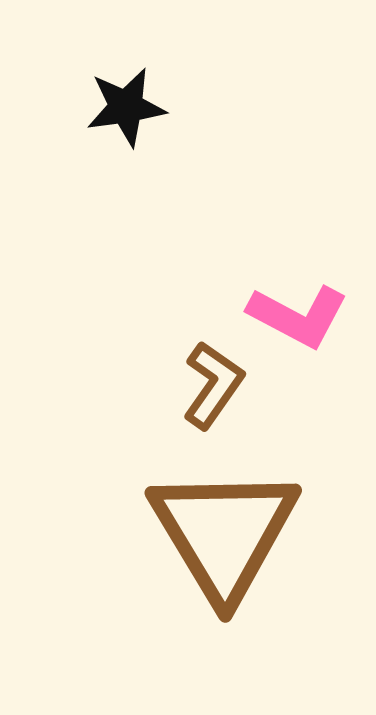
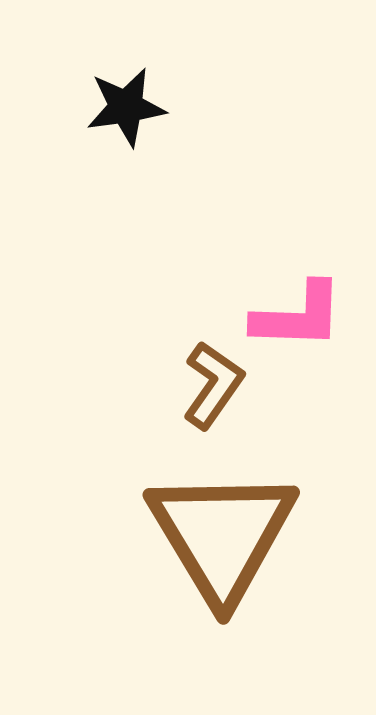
pink L-shape: rotated 26 degrees counterclockwise
brown triangle: moved 2 px left, 2 px down
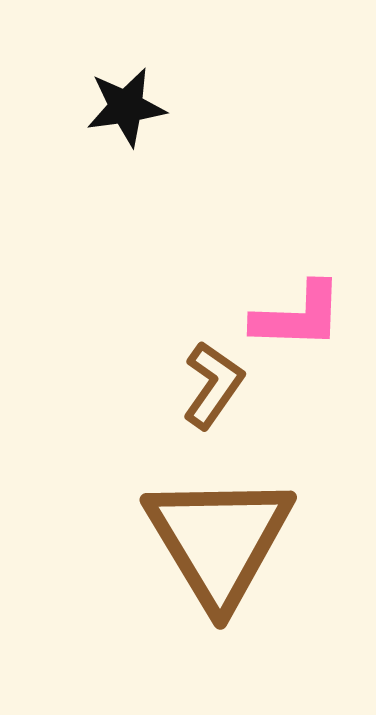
brown triangle: moved 3 px left, 5 px down
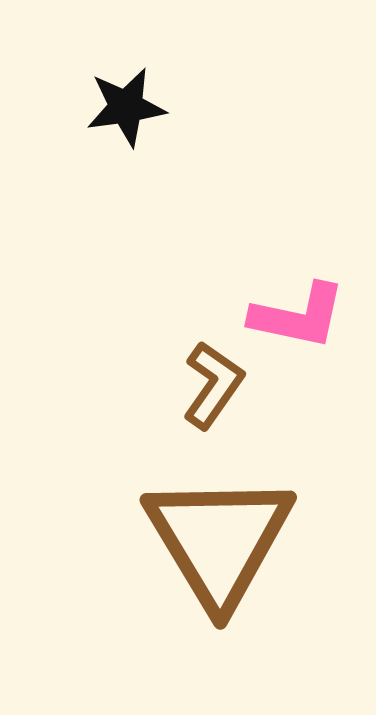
pink L-shape: rotated 10 degrees clockwise
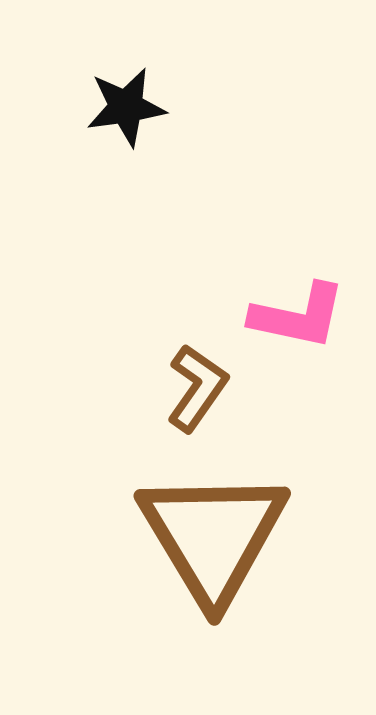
brown L-shape: moved 16 px left, 3 px down
brown triangle: moved 6 px left, 4 px up
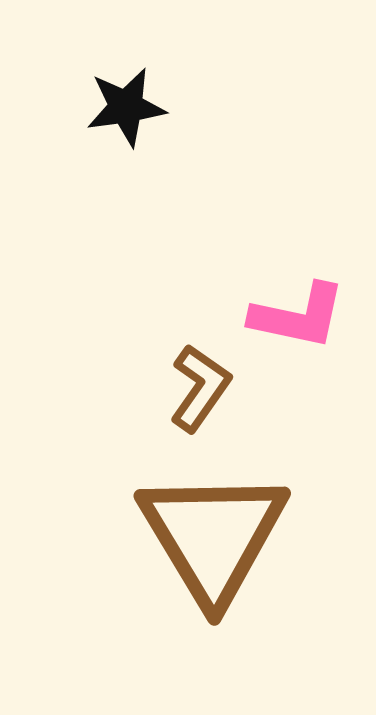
brown L-shape: moved 3 px right
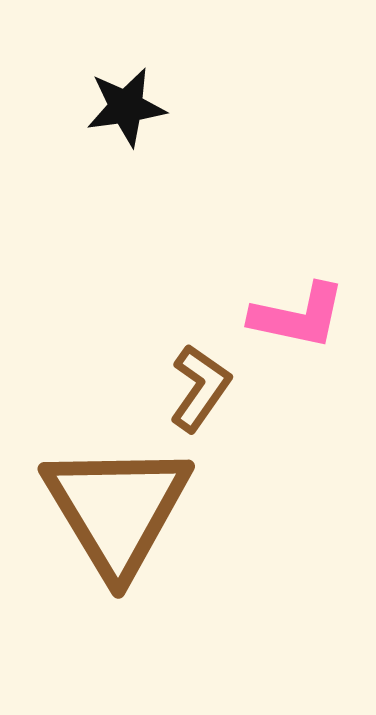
brown triangle: moved 96 px left, 27 px up
